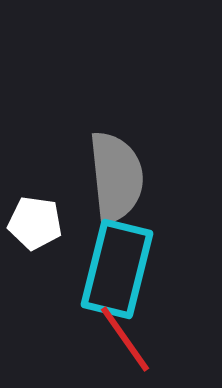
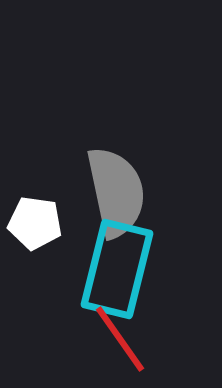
gray semicircle: moved 15 px down; rotated 6 degrees counterclockwise
red line: moved 5 px left
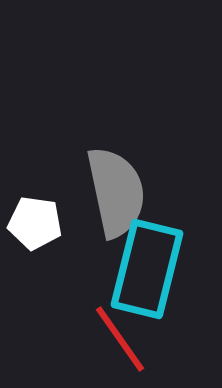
cyan rectangle: moved 30 px right
